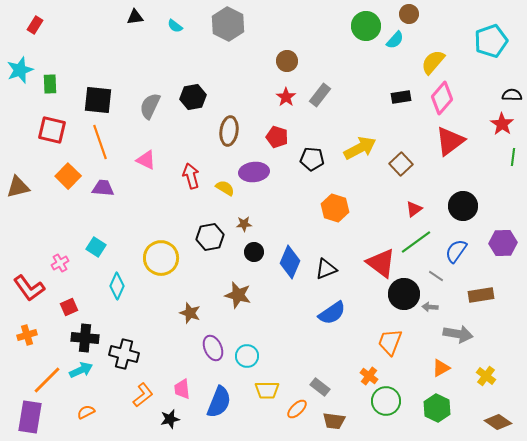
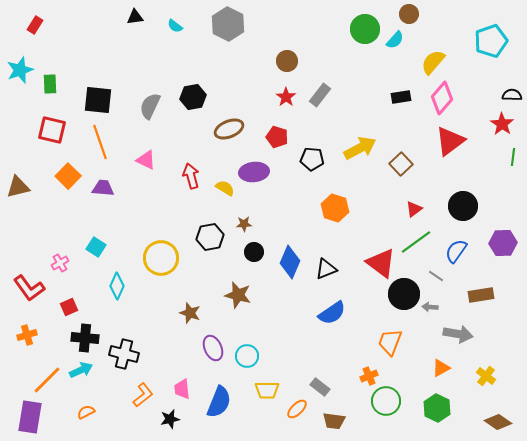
green circle at (366, 26): moved 1 px left, 3 px down
brown ellipse at (229, 131): moved 2 px up; rotated 60 degrees clockwise
orange cross at (369, 376): rotated 30 degrees clockwise
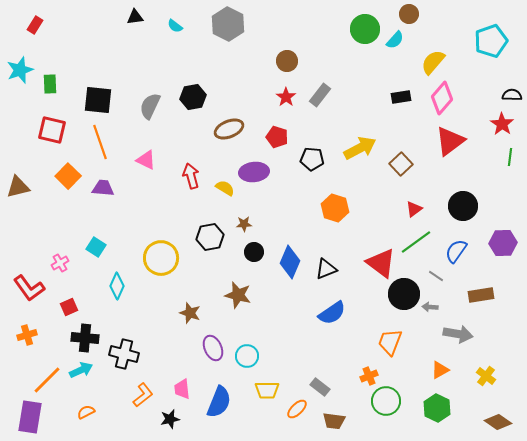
green line at (513, 157): moved 3 px left
orange triangle at (441, 368): moved 1 px left, 2 px down
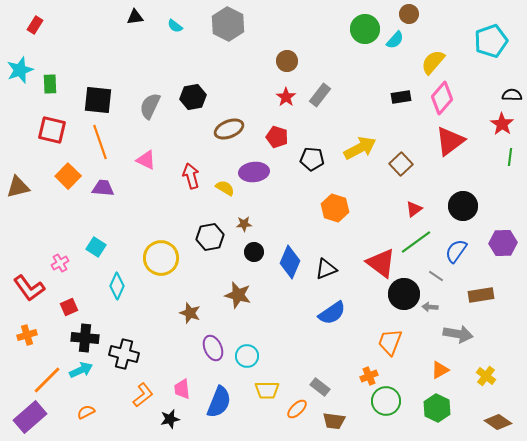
purple rectangle at (30, 417): rotated 40 degrees clockwise
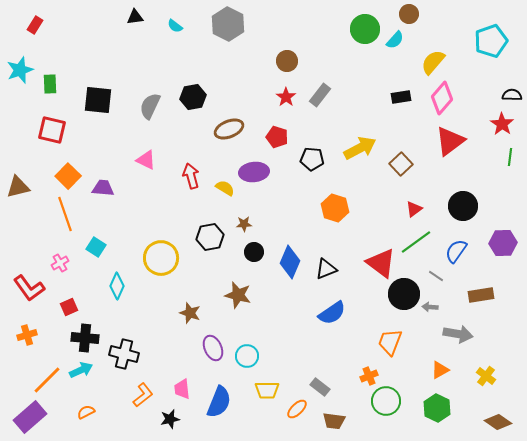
orange line at (100, 142): moved 35 px left, 72 px down
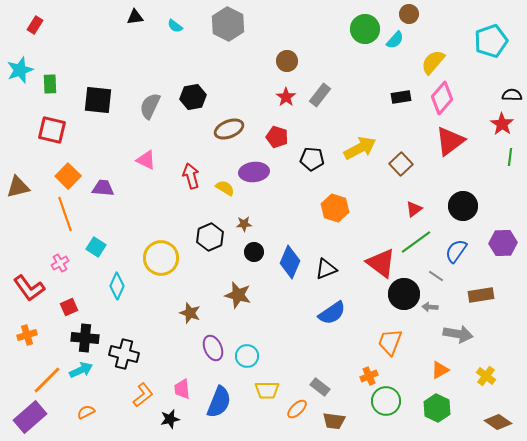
black hexagon at (210, 237): rotated 12 degrees counterclockwise
